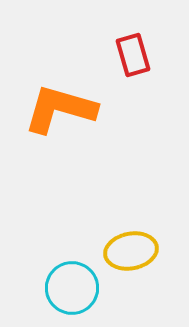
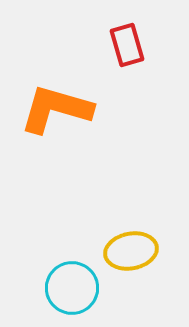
red rectangle: moved 6 px left, 10 px up
orange L-shape: moved 4 px left
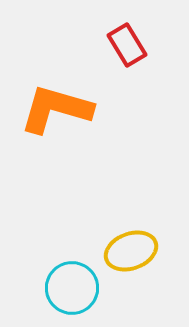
red rectangle: rotated 15 degrees counterclockwise
yellow ellipse: rotated 9 degrees counterclockwise
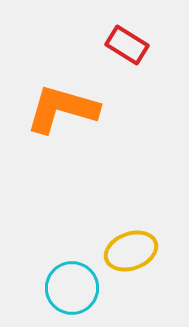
red rectangle: rotated 27 degrees counterclockwise
orange L-shape: moved 6 px right
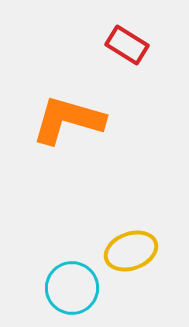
orange L-shape: moved 6 px right, 11 px down
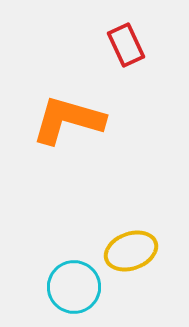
red rectangle: moved 1 px left; rotated 33 degrees clockwise
cyan circle: moved 2 px right, 1 px up
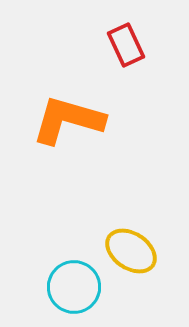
yellow ellipse: rotated 54 degrees clockwise
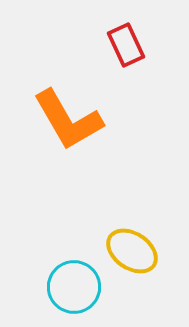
orange L-shape: rotated 136 degrees counterclockwise
yellow ellipse: moved 1 px right
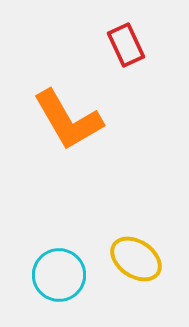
yellow ellipse: moved 4 px right, 8 px down
cyan circle: moved 15 px left, 12 px up
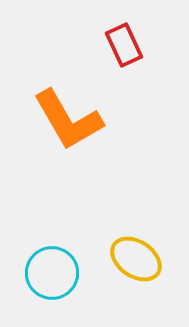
red rectangle: moved 2 px left
cyan circle: moved 7 px left, 2 px up
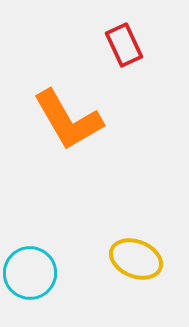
yellow ellipse: rotated 12 degrees counterclockwise
cyan circle: moved 22 px left
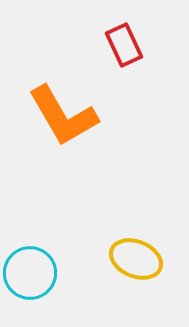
orange L-shape: moved 5 px left, 4 px up
